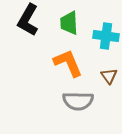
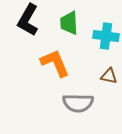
orange L-shape: moved 13 px left
brown triangle: rotated 42 degrees counterclockwise
gray semicircle: moved 2 px down
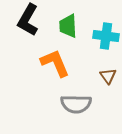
green trapezoid: moved 1 px left, 3 px down
brown triangle: moved 1 px left; rotated 42 degrees clockwise
gray semicircle: moved 2 px left, 1 px down
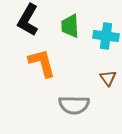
green trapezoid: moved 2 px right
orange L-shape: moved 13 px left; rotated 8 degrees clockwise
brown triangle: moved 2 px down
gray semicircle: moved 2 px left, 1 px down
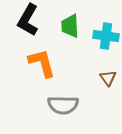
gray semicircle: moved 11 px left
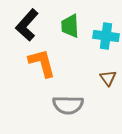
black L-shape: moved 1 px left, 5 px down; rotated 12 degrees clockwise
gray semicircle: moved 5 px right
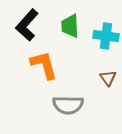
orange L-shape: moved 2 px right, 2 px down
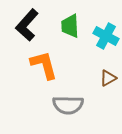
cyan cross: rotated 20 degrees clockwise
brown triangle: rotated 36 degrees clockwise
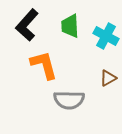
gray semicircle: moved 1 px right, 5 px up
